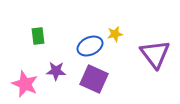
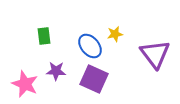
green rectangle: moved 6 px right
blue ellipse: rotated 75 degrees clockwise
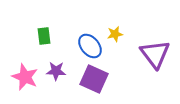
pink star: moved 7 px up
